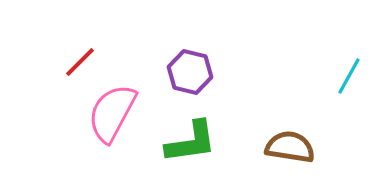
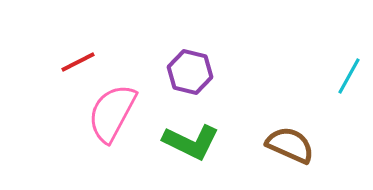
red line: moved 2 px left; rotated 18 degrees clockwise
green L-shape: rotated 34 degrees clockwise
brown semicircle: moved 2 px up; rotated 15 degrees clockwise
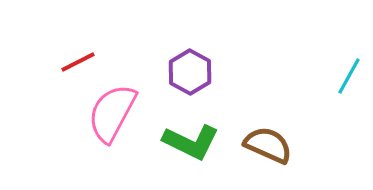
purple hexagon: rotated 15 degrees clockwise
brown semicircle: moved 22 px left
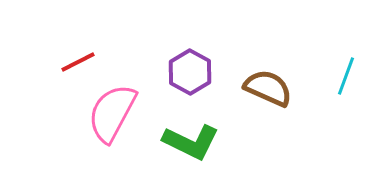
cyan line: moved 3 px left; rotated 9 degrees counterclockwise
brown semicircle: moved 57 px up
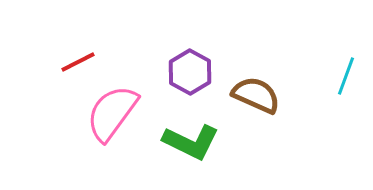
brown semicircle: moved 12 px left, 7 px down
pink semicircle: rotated 8 degrees clockwise
